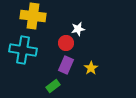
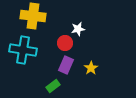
red circle: moved 1 px left
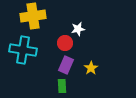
yellow cross: rotated 15 degrees counterclockwise
green rectangle: moved 9 px right; rotated 56 degrees counterclockwise
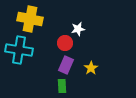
yellow cross: moved 3 px left, 3 px down; rotated 20 degrees clockwise
cyan cross: moved 4 px left
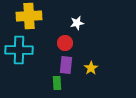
yellow cross: moved 1 px left, 3 px up; rotated 15 degrees counterclockwise
white star: moved 1 px left, 6 px up
cyan cross: rotated 8 degrees counterclockwise
purple rectangle: rotated 18 degrees counterclockwise
green rectangle: moved 5 px left, 3 px up
